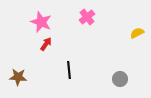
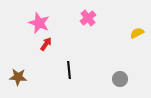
pink cross: moved 1 px right, 1 px down
pink star: moved 2 px left, 1 px down
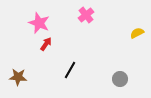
pink cross: moved 2 px left, 3 px up
black line: moved 1 px right; rotated 36 degrees clockwise
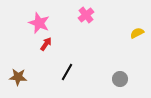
black line: moved 3 px left, 2 px down
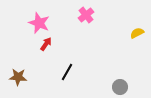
gray circle: moved 8 px down
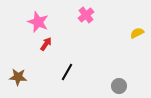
pink star: moved 1 px left, 1 px up
gray circle: moved 1 px left, 1 px up
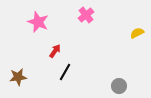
red arrow: moved 9 px right, 7 px down
black line: moved 2 px left
brown star: rotated 12 degrees counterclockwise
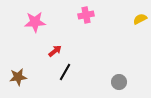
pink cross: rotated 28 degrees clockwise
pink star: moved 3 px left; rotated 25 degrees counterclockwise
yellow semicircle: moved 3 px right, 14 px up
red arrow: rotated 16 degrees clockwise
gray circle: moved 4 px up
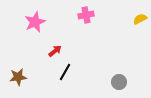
pink star: rotated 20 degrees counterclockwise
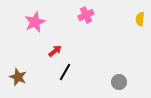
pink cross: rotated 14 degrees counterclockwise
yellow semicircle: rotated 56 degrees counterclockwise
brown star: rotated 30 degrees clockwise
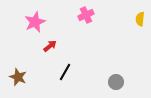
red arrow: moved 5 px left, 5 px up
gray circle: moved 3 px left
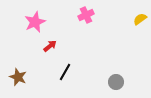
yellow semicircle: rotated 48 degrees clockwise
